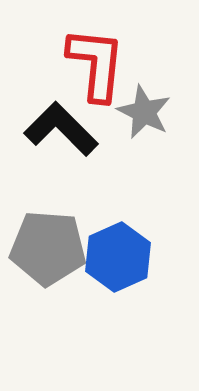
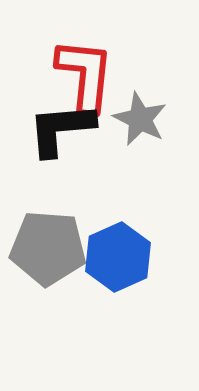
red L-shape: moved 11 px left, 11 px down
gray star: moved 4 px left, 7 px down
black L-shape: rotated 50 degrees counterclockwise
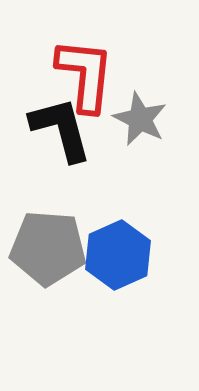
black L-shape: rotated 80 degrees clockwise
blue hexagon: moved 2 px up
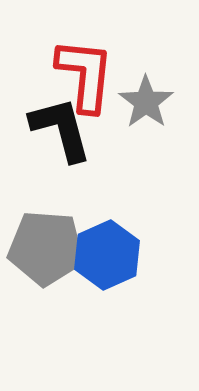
gray star: moved 6 px right, 17 px up; rotated 10 degrees clockwise
gray pentagon: moved 2 px left
blue hexagon: moved 11 px left
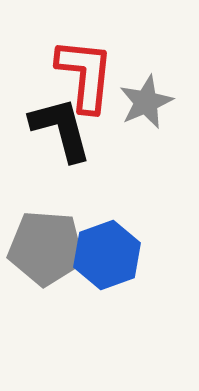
gray star: rotated 12 degrees clockwise
blue hexagon: rotated 4 degrees clockwise
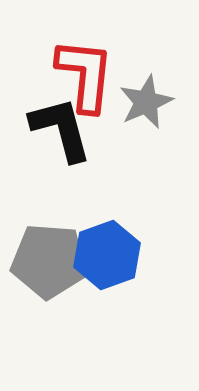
gray pentagon: moved 3 px right, 13 px down
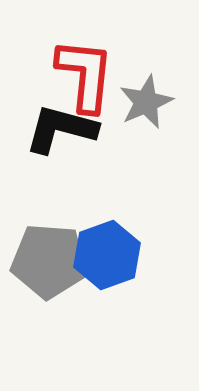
black L-shape: rotated 60 degrees counterclockwise
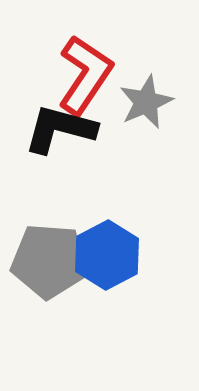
red L-shape: rotated 28 degrees clockwise
black L-shape: moved 1 px left
blue hexagon: rotated 8 degrees counterclockwise
